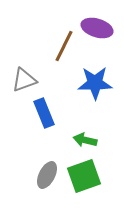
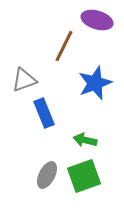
purple ellipse: moved 8 px up
blue star: rotated 20 degrees counterclockwise
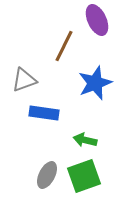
purple ellipse: rotated 48 degrees clockwise
blue rectangle: rotated 60 degrees counterclockwise
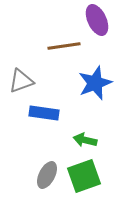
brown line: rotated 56 degrees clockwise
gray triangle: moved 3 px left, 1 px down
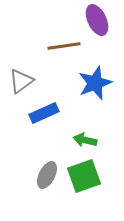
gray triangle: rotated 16 degrees counterclockwise
blue rectangle: rotated 32 degrees counterclockwise
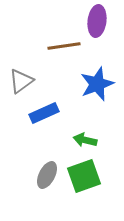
purple ellipse: moved 1 px down; rotated 32 degrees clockwise
blue star: moved 2 px right, 1 px down
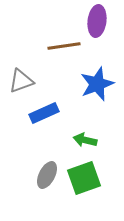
gray triangle: rotated 16 degrees clockwise
green square: moved 2 px down
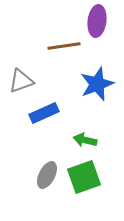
green square: moved 1 px up
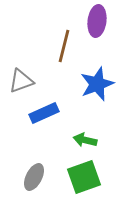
brown line: rotated 68 degrees counterclockwise
gray ellipse: moved 13 px left, 2 px down
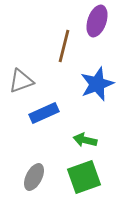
purple ellipse: rotated 12 degrees clockwise
